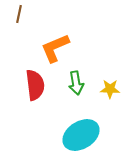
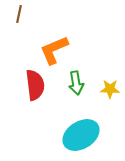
orange L-shape: moved 1 px left, 2 px down
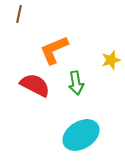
red semicircle: rotated 56 degrees counterclockwise
yellow star: moved 1 px right, 29 px up; rotated 18 degrees counterclockwise
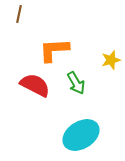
orange L-shape: rotated 20 degrees clockwise
green arrow: rotated 20 degrees counterclockwise
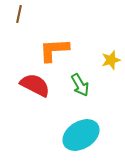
green arrow: moved 4 px right, 2 px down
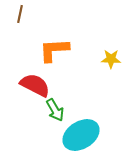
brown line: moved 1 px right
yellow star: moved 1 px up; rotated 18 degrees clockwise
green arrow: moved 25 px left, 25 px down
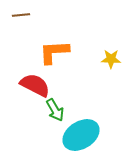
brown line: moved 1 px right, 1 px down; rotated 72 degrees clockwise
orange L-shape: moved 2 px down
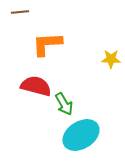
brown line: moved 1 px left, 3 px up
orange L-shape: moved 7 px left, 8 px up
red semicircle: moved 1 px right, 1 px down; rotated 12 degrees counterclockwise
green arrow: moved 9 px right, 6 px up
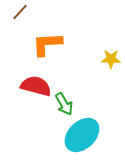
brown line: rotated 42 degrees counterclockwise
cyan ellipse: moved 1 px right; rotated 12 degrees counterclockwise
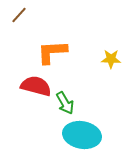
brown line: moved 1 px left, 3 px down
orange L-shape: moved 5 px right, 8 px down
green arrow: moved 1 px right, 1 px up
cyan ellipse: rotated 54 degrees clockwise
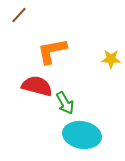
orange L-shape: moved 1 px up; rotated 8 degrees counterclockwise
red semicircle: moved 1 px right
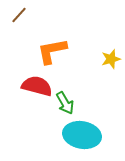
yellow star: rotated 18 degrees counterclockwise
